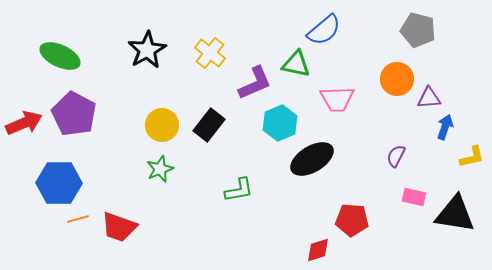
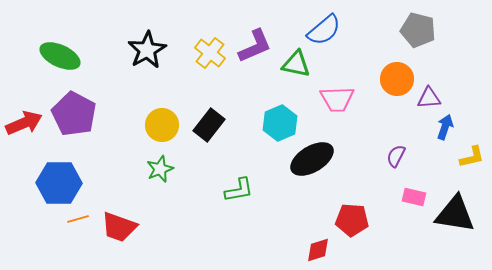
purple L-shape: moved 37 px up
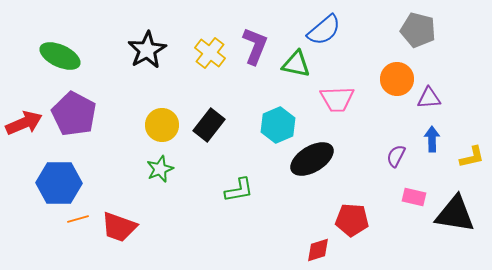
purple L-shape: rotated 45 degrees counterclockwise
cyan hexagon: moved 2 px left, 2 px down
blue arrow: moved 13 px left, 12 px down; rotated 20 degrees counterclockwise
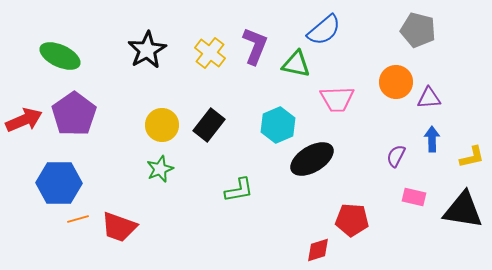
orange circle: moved 1 px left, 3 px down
purple pentagon: rotated 9 degrees clockwise
red arrow: moved 3 px up
black triangle: moved 8 px right, 4 px up
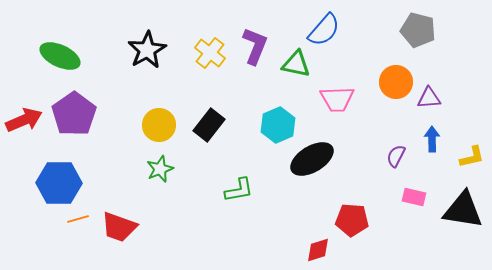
blue semicircle: rotated 9 degrees counterclockwise
yellow circle: moved 3 px left
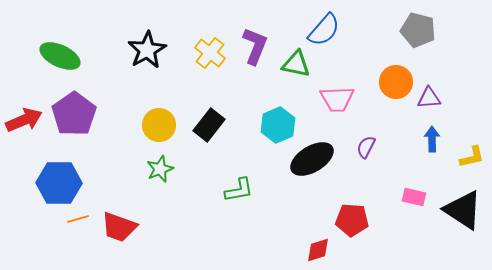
purple semicircle: moved 30 px left, 9 px up
black triangle: rotated 24 degrees clockwise
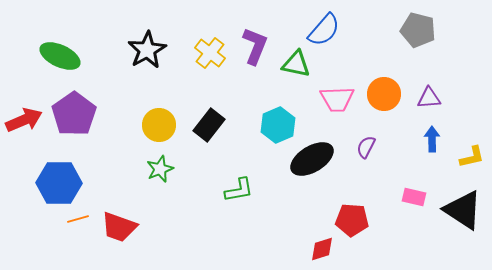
orange circle: moved 12 px left, 12 px down
red diamond: moved 4 px right, 1 px up
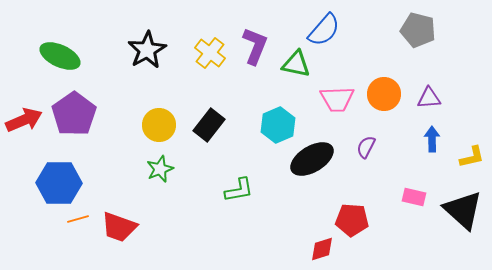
black triangle: rotated 9 degrees clockwise
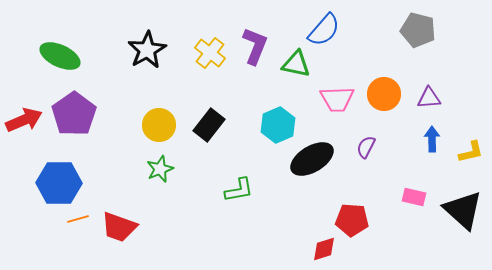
yellow L-shape: moved 1 px left, 5 px up
red diamond: moved 2 px right
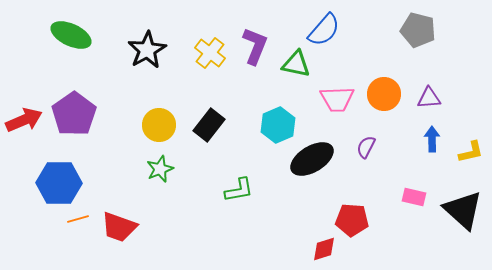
green ellipse: moved 11 px right, 21 px up
